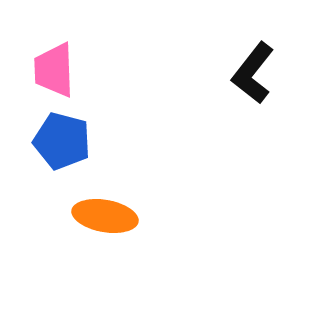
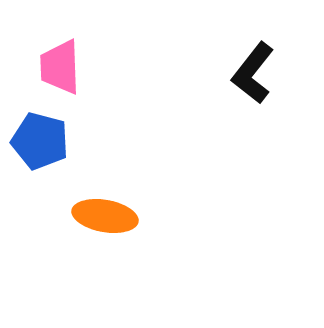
pink trapezoid: moved 6 px right, 3 px up
blue pentagon: moved 22 px left
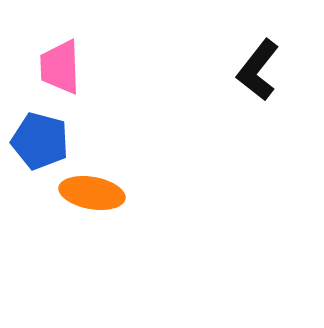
black L-shape: moved 5 px right, 3 px up
orange ellipse: moved 13 px left, 23 px up
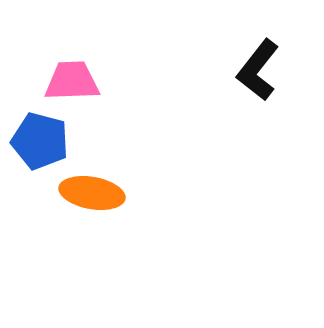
pink trapezoid: moved 12 px right, 14 px down; rotated 90 degrees clockwise
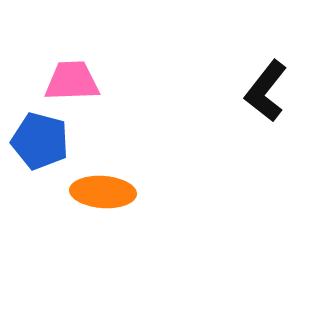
black L-shape: moved 8 px right, 21 px down
orange ellipse: moved 11 px right, 1 px up; rotated 6 degrees counterclockwise
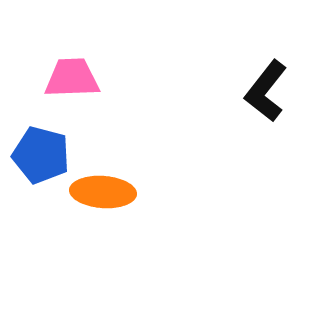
pink trapezoid: moved 3 px up
blue pentagon: moved 1 px right, 14 px down
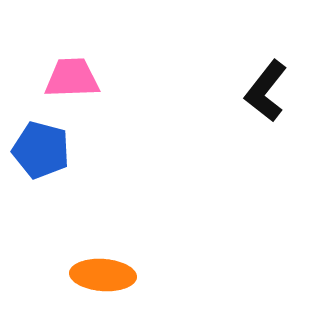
blue pentagon: moved 5 px up
orange ellipse: moved 83 px down
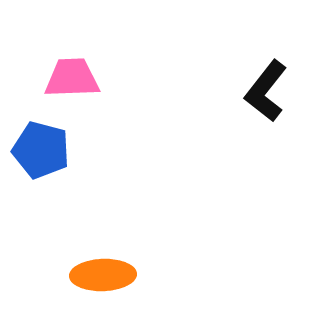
orange ellipse: rotated 6 degrees counterclockwise
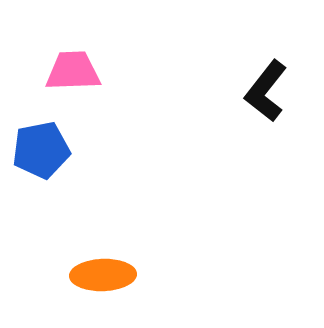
pink trapezoid: moved 1 px right, 7 px up
blue pentagon: rotated 26 degrees counterclockwise
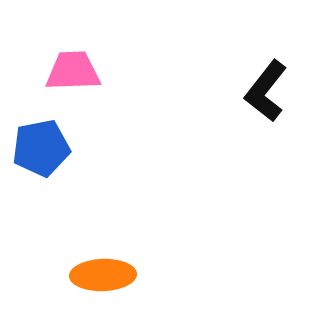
blue pentagon: moved 2 px up
